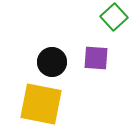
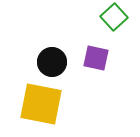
purple square: rotated 8 degrees clockwise
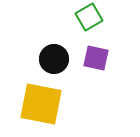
green square: moved 25 px left; rotated 12 degrees clockwise
black circle: moved 2 px right, 3 px up
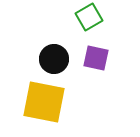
yellow square: moved 3 px right, 2 px up
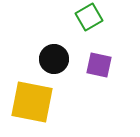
purple square: moved 3 px right, 7 px down
yellow square: moved 12 px left
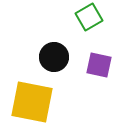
black circle: moved 2 px up
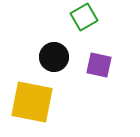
green square: moved 5 px left
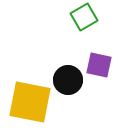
black circle: moved 14 px right, 23 px down
yellow square: moved 2 px left
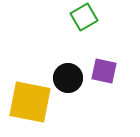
purple square: moved 5 px right, 6 px down
black circle: moved 2 px up
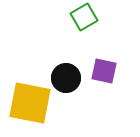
black circle: moved 2 px left
yellow square: moved 1 px down
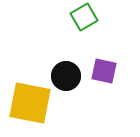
black circle: moved 2 px up
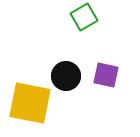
purple square: moved 2 px right, 4 px down
